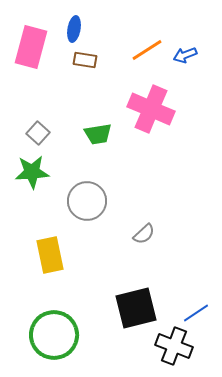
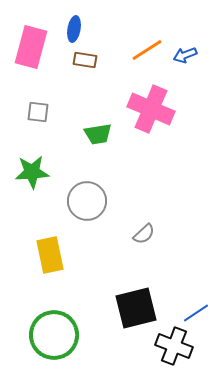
gray square: moved 21 px up; rotated 35 degrees counterclockwise
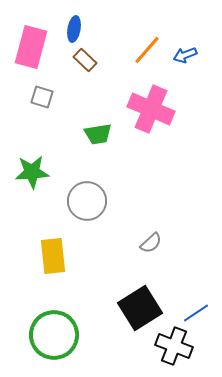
orange line: rotated 16 degrees counterclockwise
brown rectangle: rotated 35 degrees clockwise
gray square: moved 4 px right, 15 px up; rotated 10 degrees clockwise
gray semicircle: moved 7 px right, 9 px down
yellow rectangle: moved 3 px right, 1 px down; rotated 6 degrees clockwise
black square: moved 4 px right; rotated 18 degrees counterclockwise
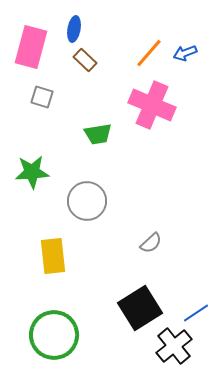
orange line: moved 2 px right, 3 px down
blue arrow: moved 2 px up
pink cross: moved 1 px right, 4 px up
black cross: rotated 30 degrees clockwise
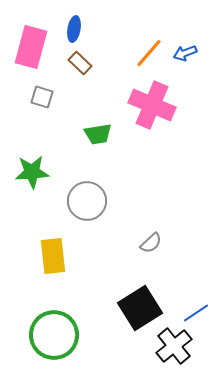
brown rectangle: moved 5 px left, 3 px down
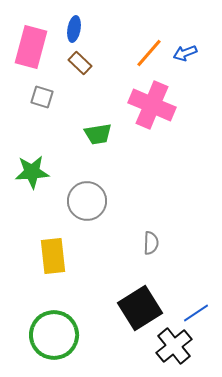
gray semicircle: rotated 45 degrees counterclockwise
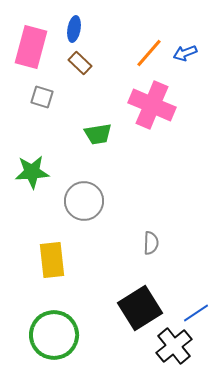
gray circle: moved 3 px left
yellow rectangle: moved 1 px left, 4 px down
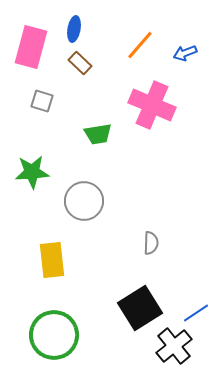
orange line: moved 9 px left, 8 px up
gray square: moved 4 px down
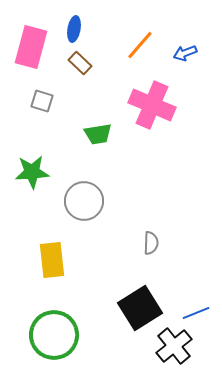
blue line: rotated 12 degrees clockwise
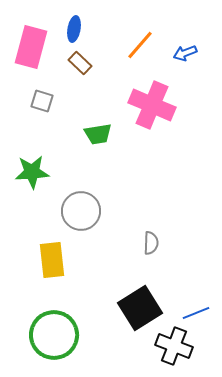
gray circle: moved 3 px left, 10 px down
black cross: rotated 30 degrees counterclockwise
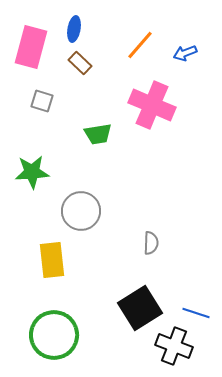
blue line: rotated 40 degrees clockwise
